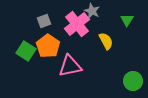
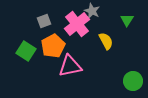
orange pentagon: moved 5 px right; rotated 10 degrees clockwise
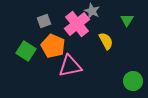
orange pentagon: rotated 20 degrees counterclockwise
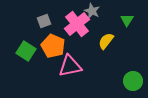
yellow semicircle: rotated 114 degrees counterclockwise
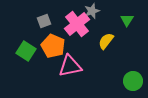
gray star: rotated 28 degrees clockwise
